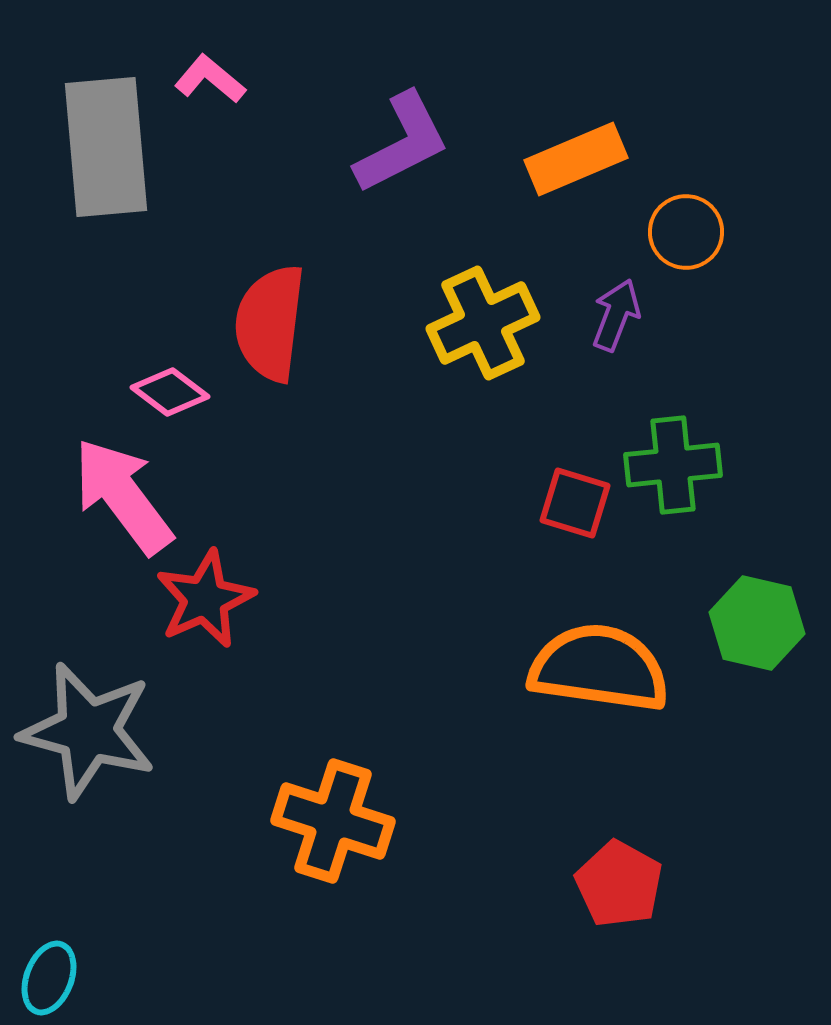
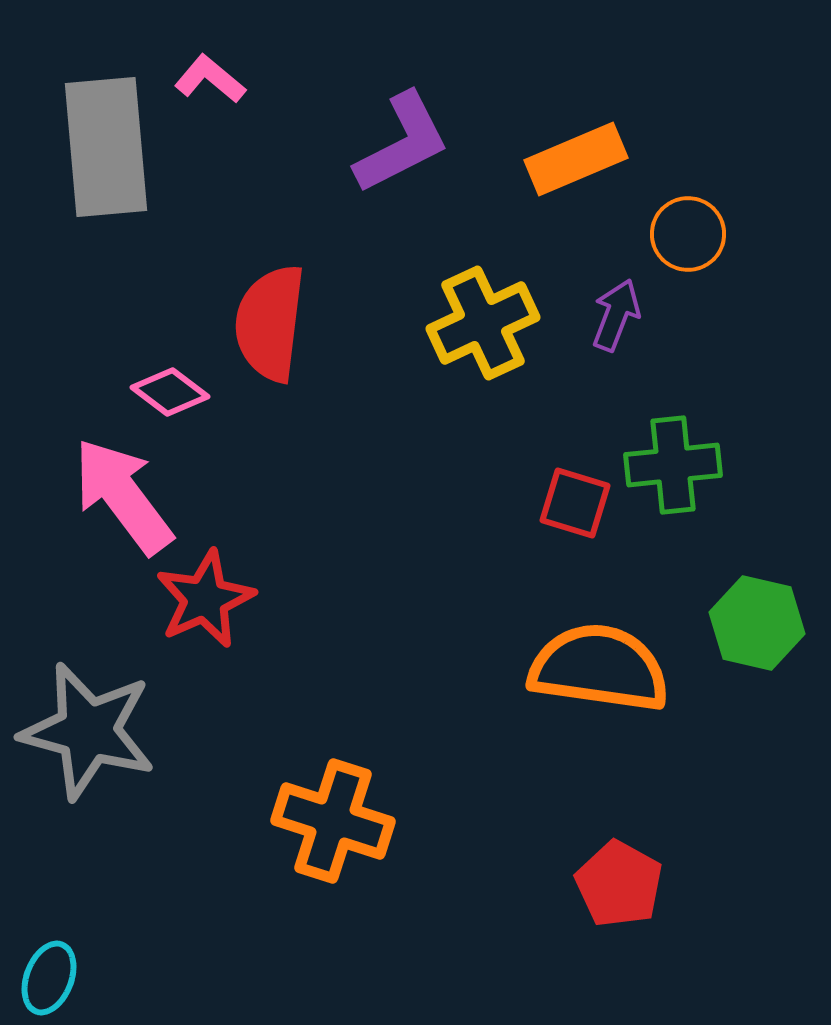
orange circle: moved 2 px right, 2 px down
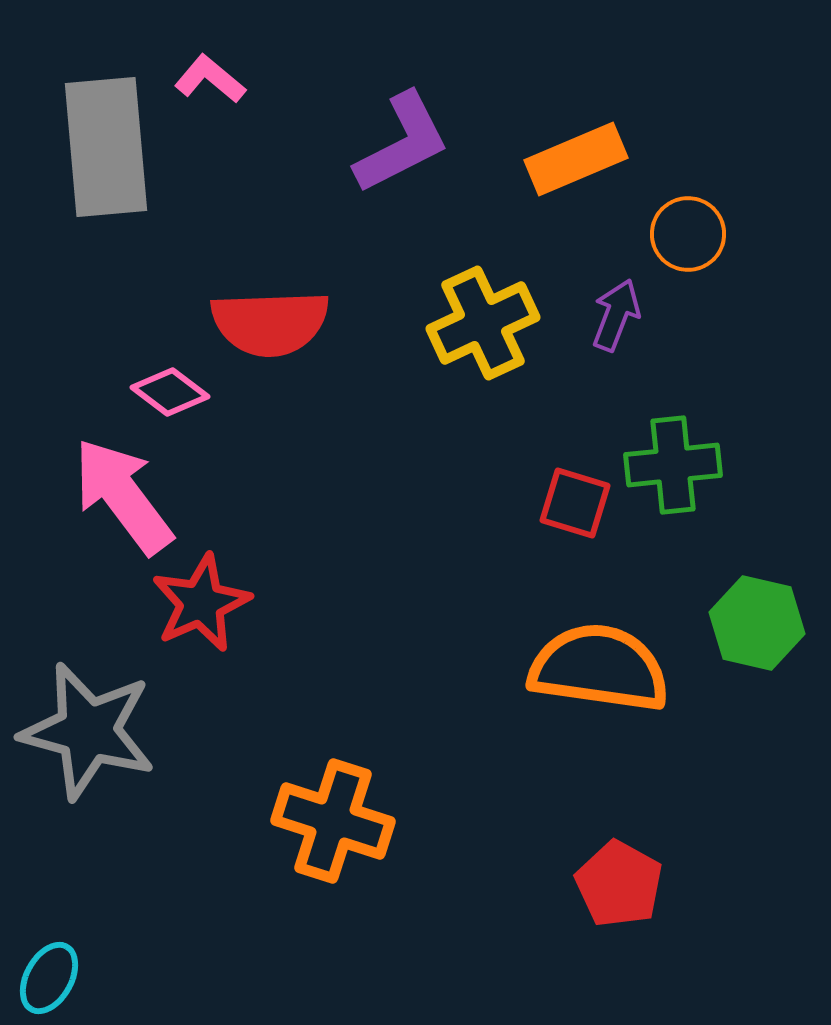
red semicircle: rotated 99 degrees counterclockwise
red star: moved 4 px left, 4 px down
cyan ellipse: rotated 8 degrees clockwise
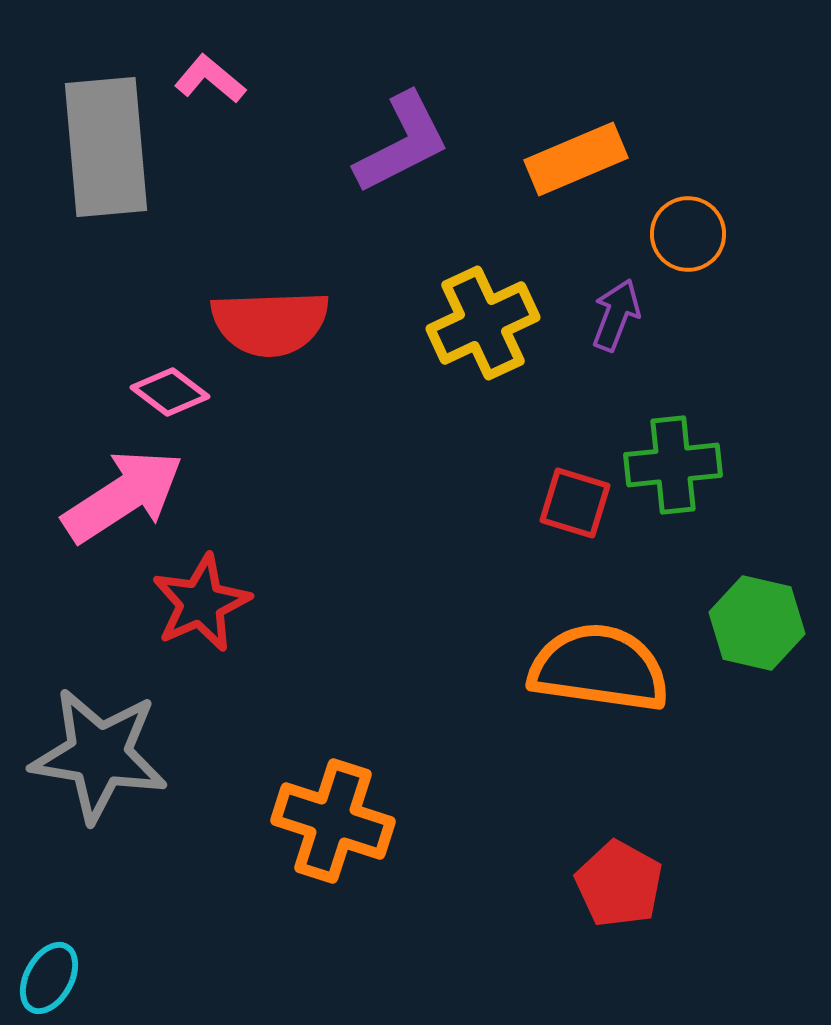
pink arrow: rotated 94 degrees clockwise
gray star: moved 11 px right, 24 px down; rotated 6 degrees counterclockwise
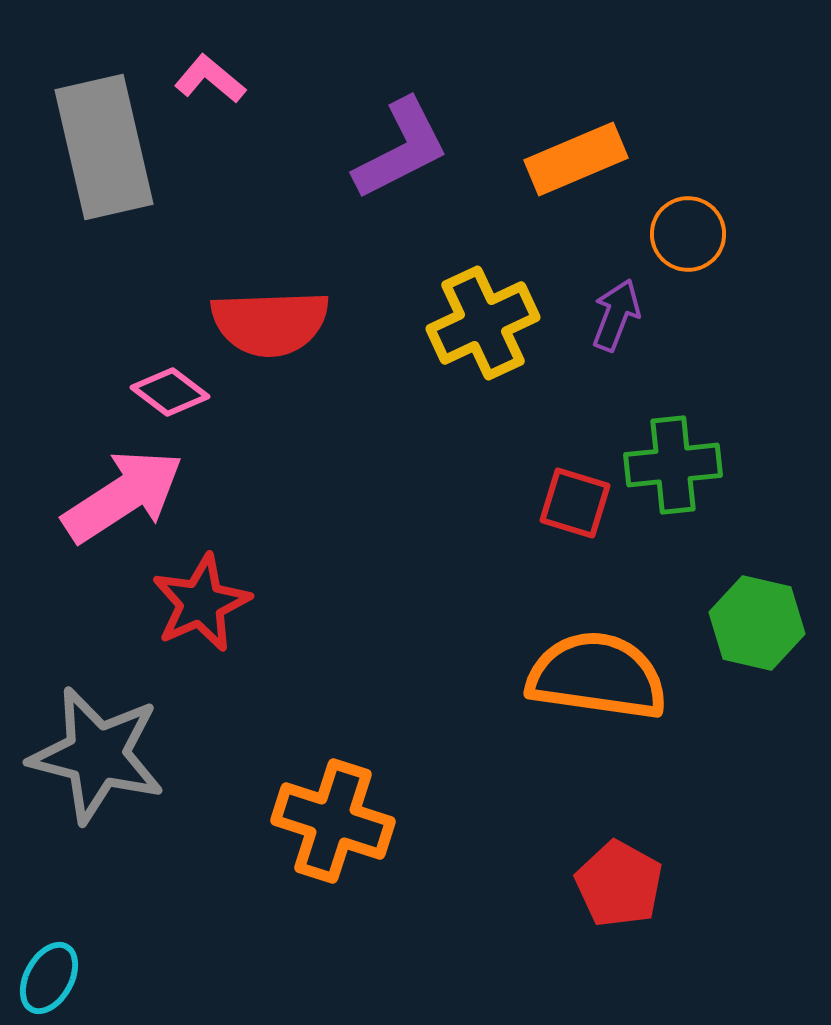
purple L-shape: moved 1 px left, 6 px down
gray rectangle: moved 2 px left; rotated 8 degrees counterclockwise
orange semicircle: moved 2 px left, 8 px down
gray star: moved 2 px left; rotated 5 degrees clockwise
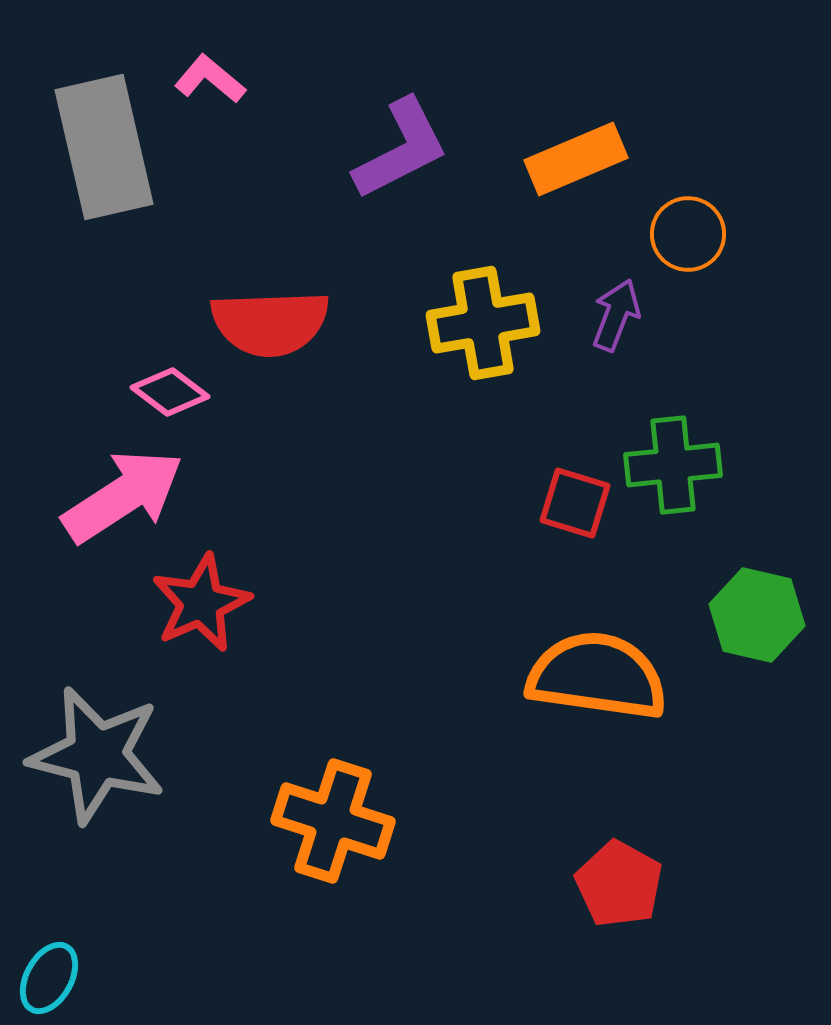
yellow cross: rotated 15 degrees clockwise
green hexagon: moved 8 px up
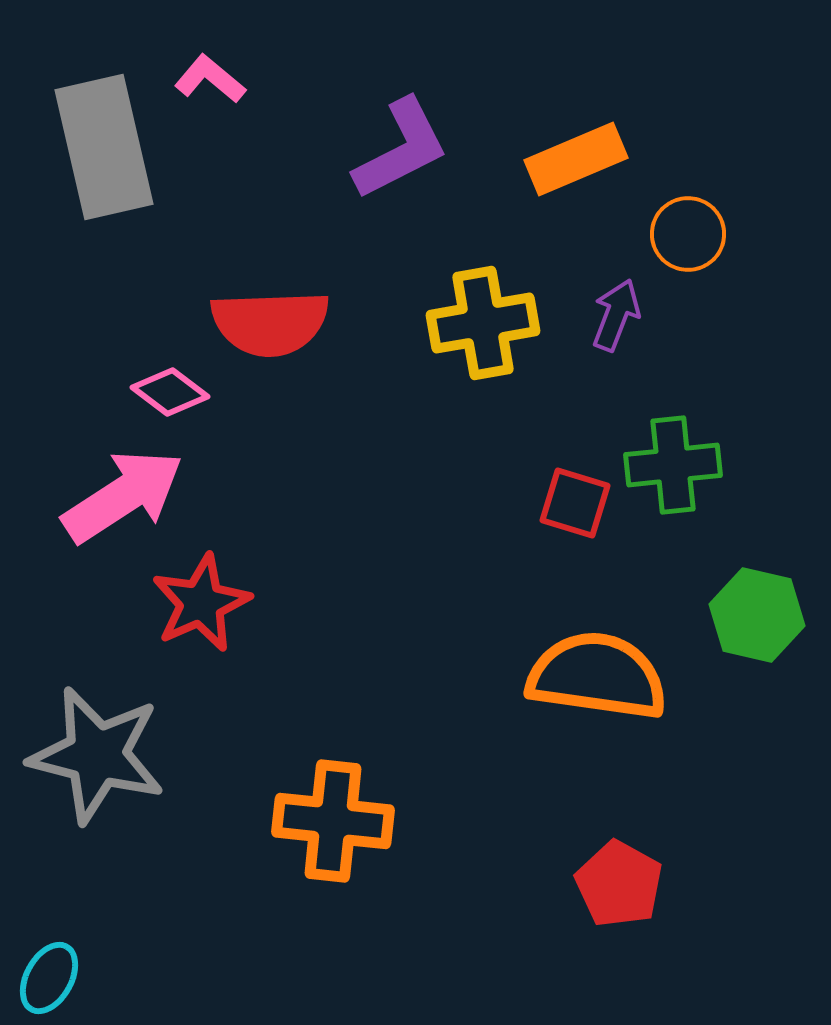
orange cross: rotated 12 degrees counterclockwise
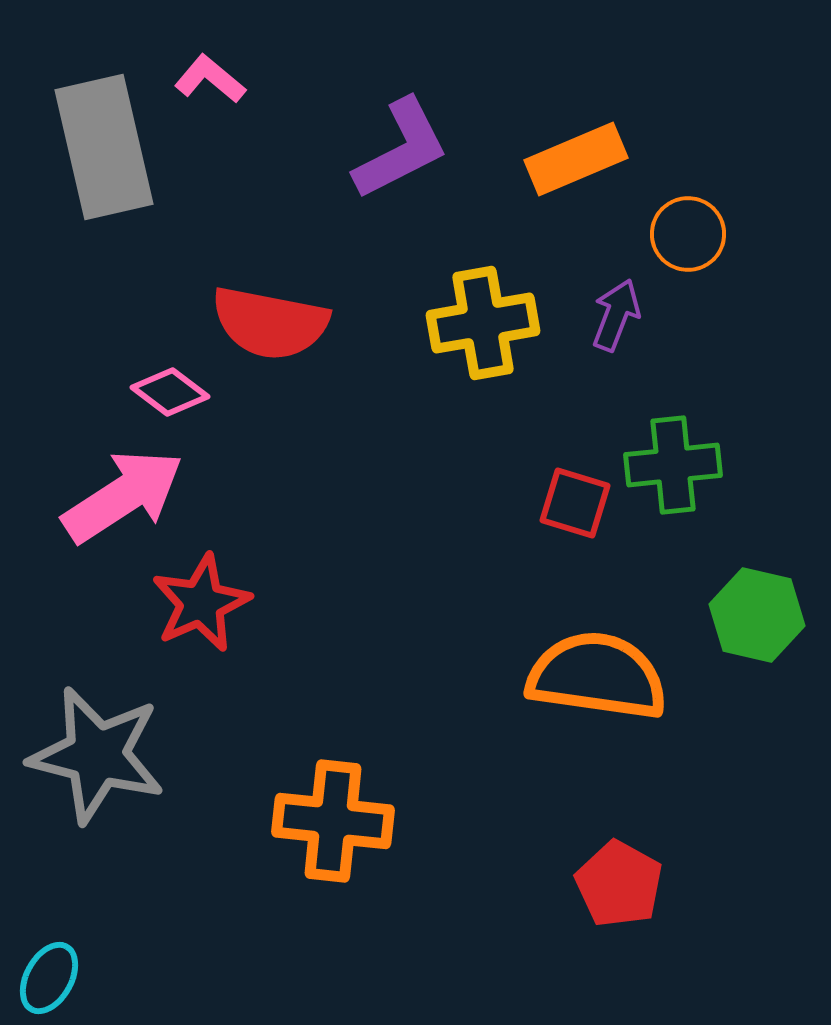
red semicircle: rotated 13 degrees clockwise
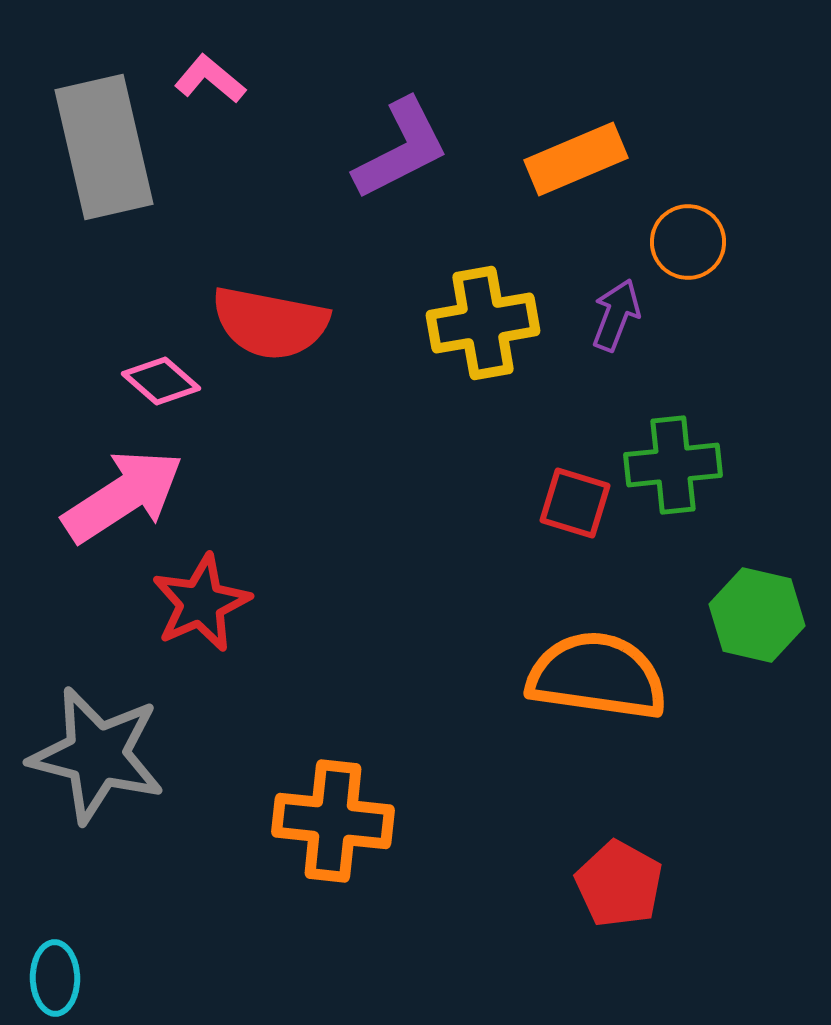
orange circle: moved 8 px down
pink diamond: moved 9 px left, 11 px up; rotated 4 degrees clockwise
cyan ellipse: moved 6 px right; rotated 30 degrees counterclockwise
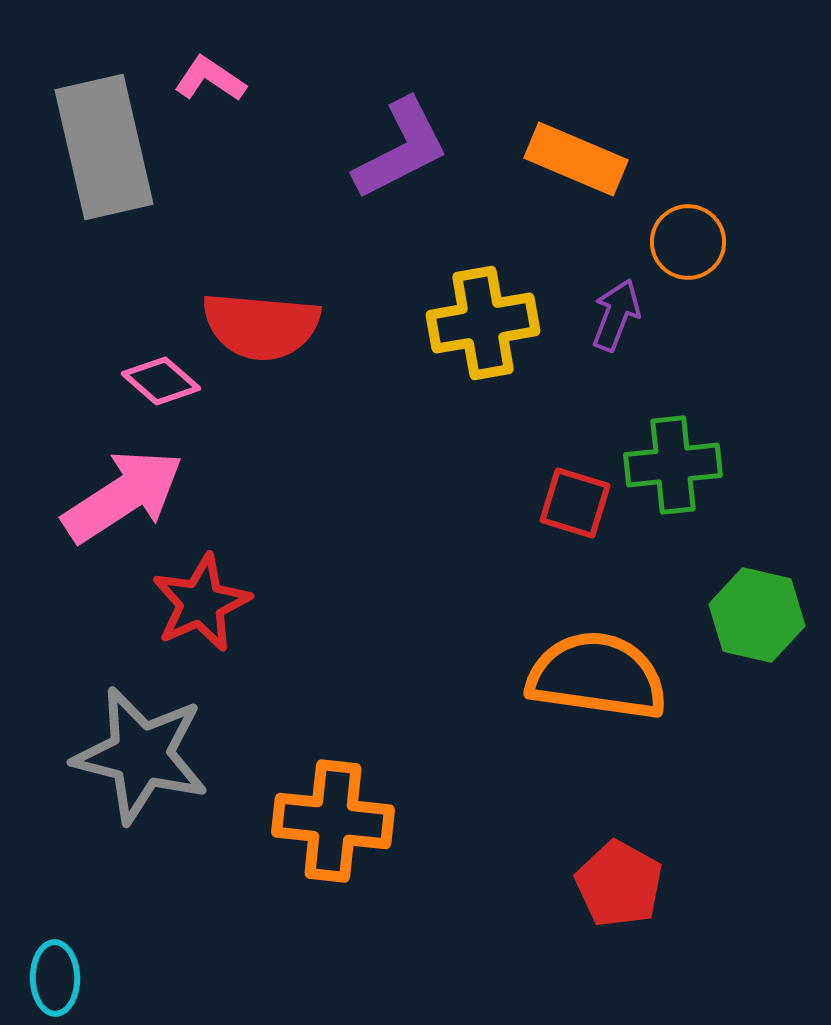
pink L-shape: rotated 6 degrees counterclockwise
orange rectangle: rotated 46 degrees clockwise
red semicircle: moved 9 px left, 3 px down; rotated 6 degrees counterclockwise
gray star: moved 44 px right
